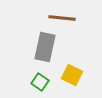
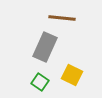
gray rectangle: rotated 12 degrees clockwise
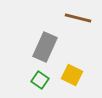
brown line: moved 16 px right; rotated 8 degrees clockwise
green square: moved 2 px up
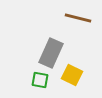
gray rectangle: moved 6 px right, 6 px down
green square: rotated 24 degrees counterclockwise
